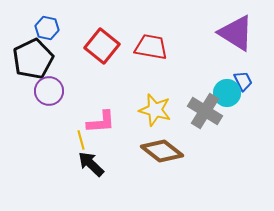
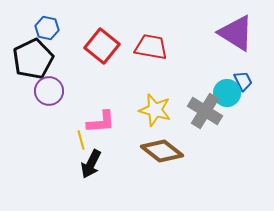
black arrow: rotated 108 degrees counterclockwise
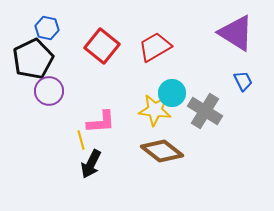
red trapezoid: moved 4 px right; rotated 40 degrees counterclockwise
cyan circle: moved 55 px left
yellow star: rotated 8 degrees counterclockwise
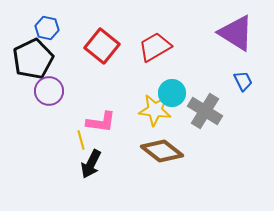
pink L-shape: rotated 12 degrees clockwise
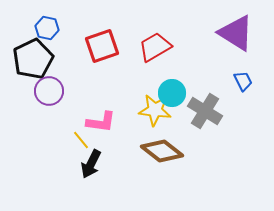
red square: rotated 32 degrees clockwise
yellow line: rotated 24 degrees counterclockwise
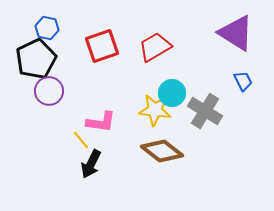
black pentagon: moved 3 px right
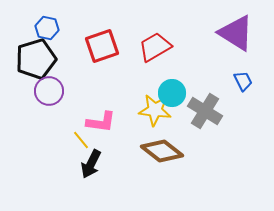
black pentagon: rotated 9 degrees clockwise
